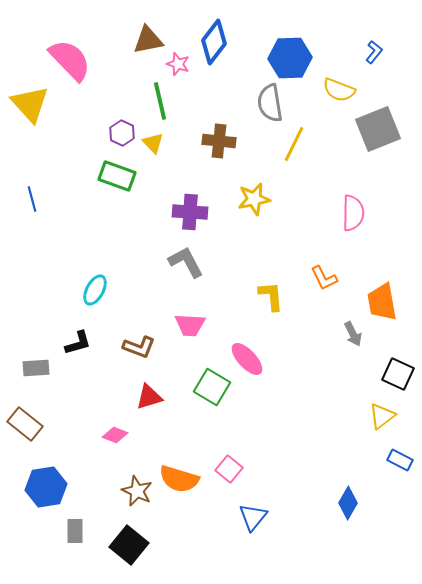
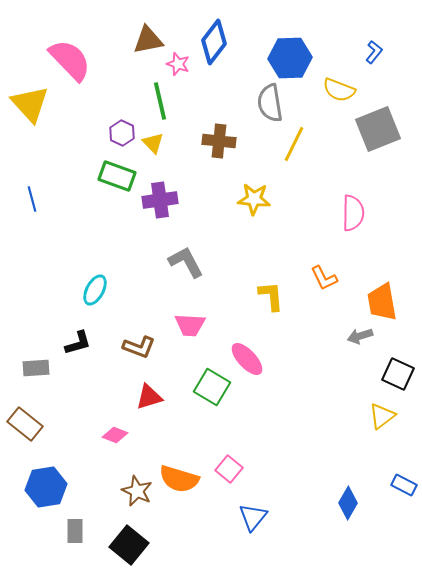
yellow star at (254, 199): rotated 16 degrees clockwise
purple cross at (190, 212): moved 30 px left, 12 px up; rotated 12 degrees counterclockwise
gray arrow at (353, 334): moved 7 px right, 2 px down; rotated 100 degrees clockwise
blue rectangle at (400, 460): moved 4 px right, 25 px down
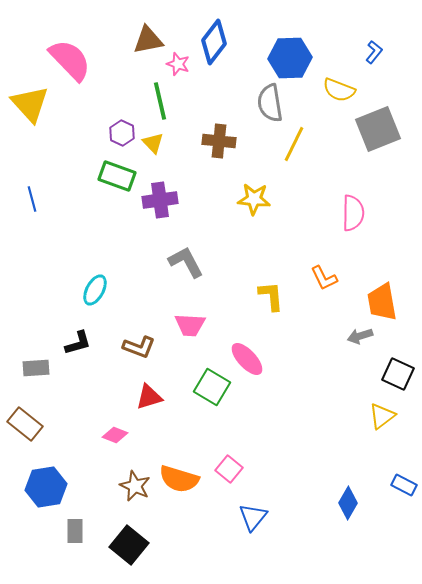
brown star at (137, 491): moved 2 px left, 5 px up
